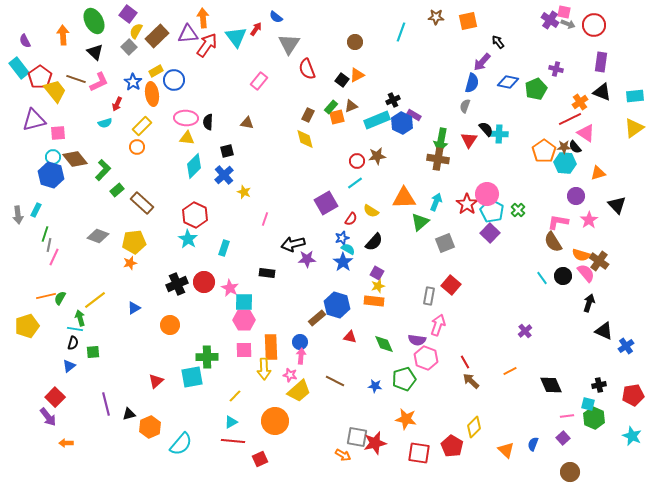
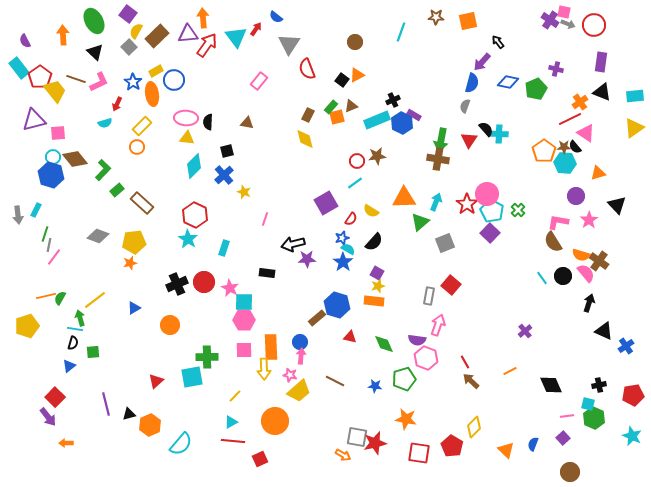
pink line at (54, 257): rotated 12 degrees clockwise
orange hexagon at (150, 427): moved 2 px up
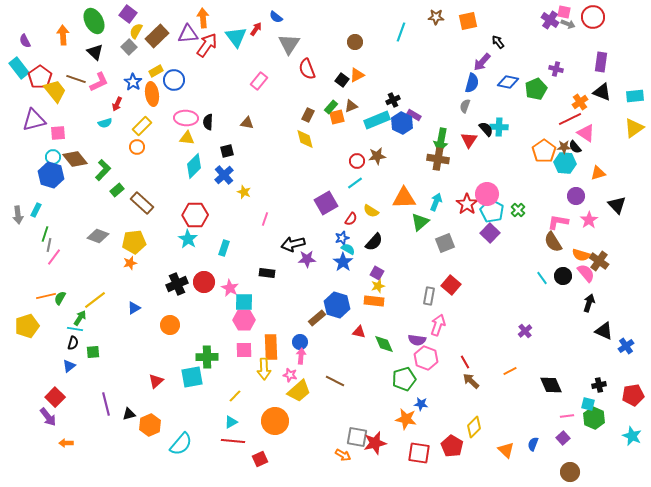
red circle at (594, 25): moved 1 px left, 8 px up
cyan cross at (499, 134): moved 7 px up
red hexagon at (195, 215): rotated 25 degrees counterclockwise
green arrow at (80, 318): rotated 49 degrees clockwise
red triangle at (350, 337): moved 9 px right, 5 px up
blue star at (375, 386): moved 46 px right, 18 px down
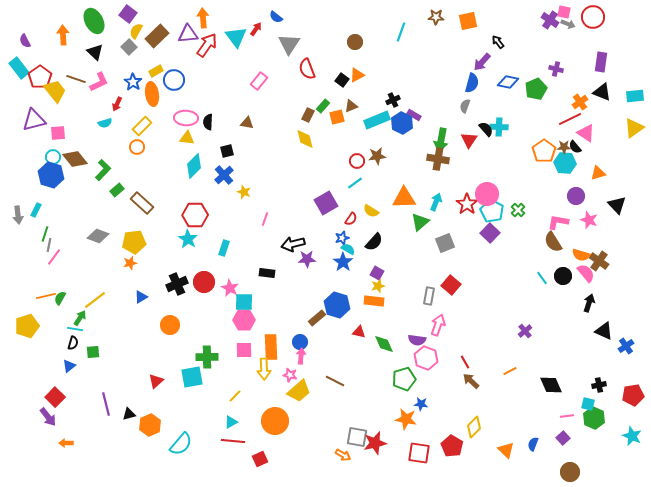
green rectangle at (331, 107): moved 8 px left, 1 px up
pink star at (589, 220): rotated 18 degrees counterclockwise
blue triangle at (134, 308): moved 7 px right, 11 px up
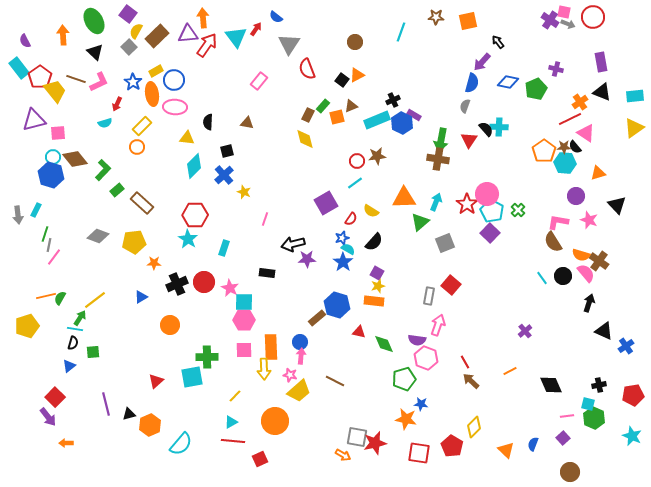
purple rectangle at (601, 62): rotated 18 degrees counterclockwise
pink ellipse at (186, 118): moved 11 px left, 11 px up
orange star at (130, 263): moved 24 px right; rotated 16 degrees clockwise
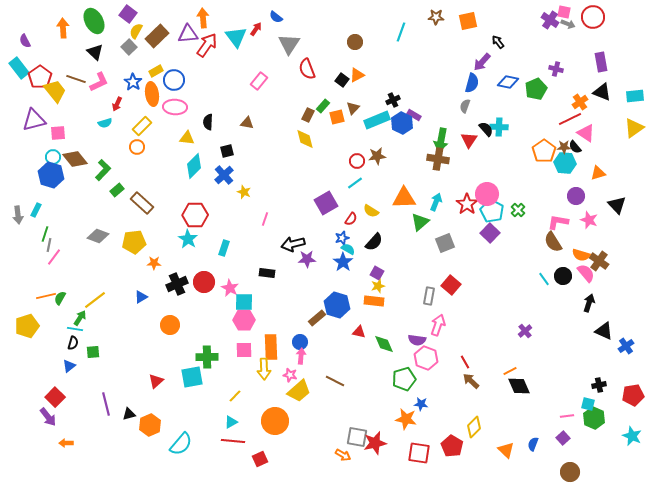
orange arrow at (63, 35): moved 7 px up
brown triangle at (351, 106): moved 2 px right, 2 px down; rotated 24 degrees counterclockwise
cyan line at (542, 278): moved 2 px right, 1 px down
black diamond at (551, 385): moved 32 px left, 1 px down
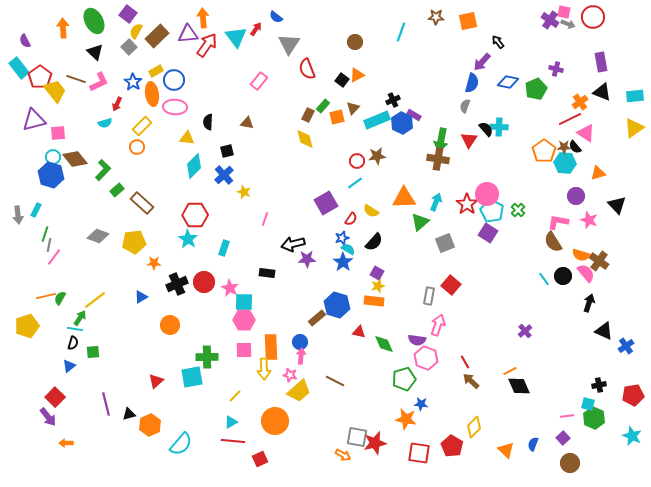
purple square at (490, 233): moved 2 px left; rotated 12 degrees counterclockwise
brown circle at (570, 472): moved 9 px up
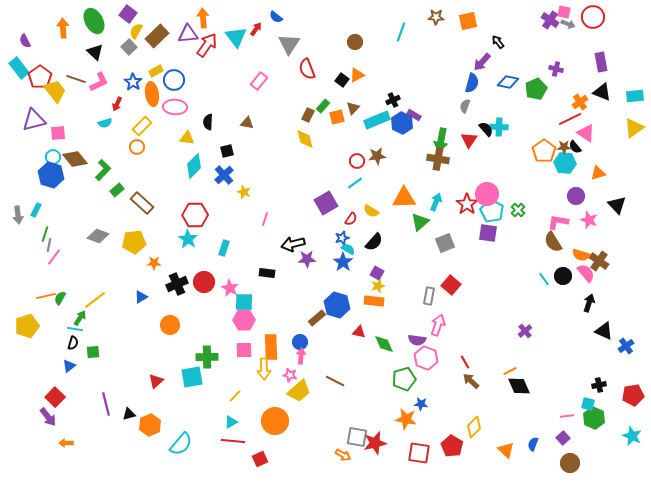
purple square at (488, 233): rotated 24 degrees counterclockwise
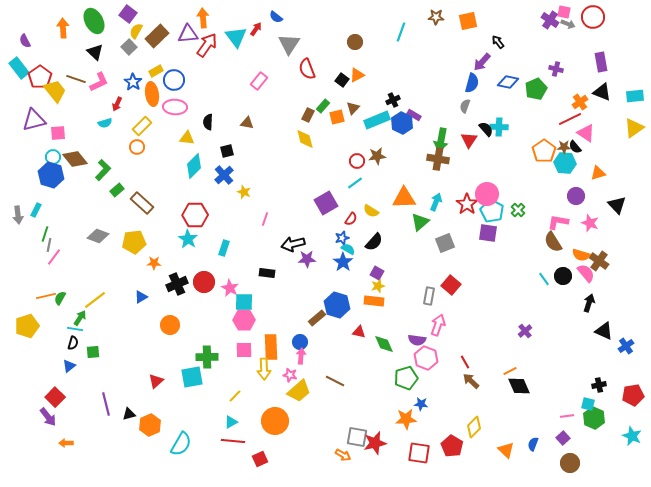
pink star at (589, 220): moved 1 px right, 3 px down
green pentagon at (404, 379): moved 2 px right, 1 px up
orange star at (406, 419): rotated 15 degrees counterclockwise
cyan semicircle at (181, 444): rotated 10 degrees counterclockwise
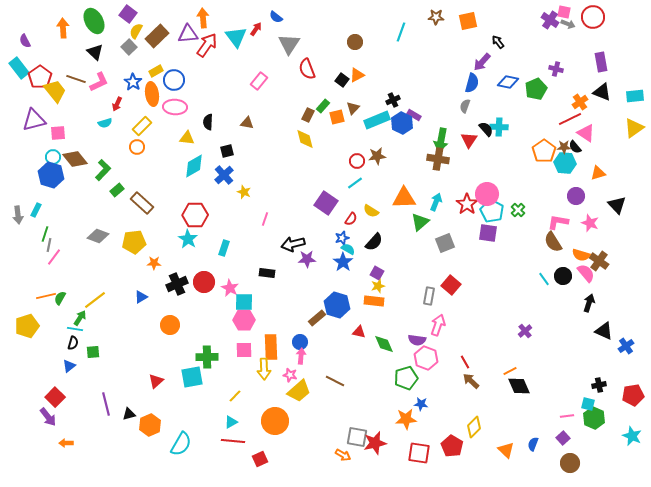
cyan diamond at (194, 166): rotated 15 degrees clockwise
purple square at (326, 203): rotated 25 degrees counterclockwise
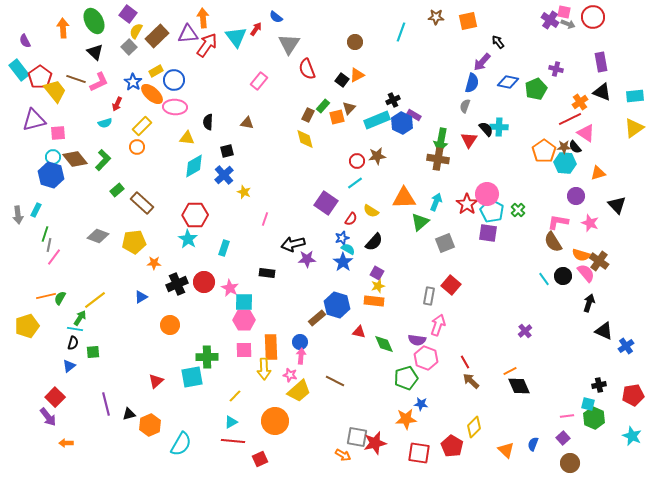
cyan rectangle at (19, 68): moved 2 px down
orange ellipse at (152, 94): rotated 40 degrees counterclockwise
brown triangle at (353, 108): moved 4 px left
green L-shape at (103, 170): moved 10 px up
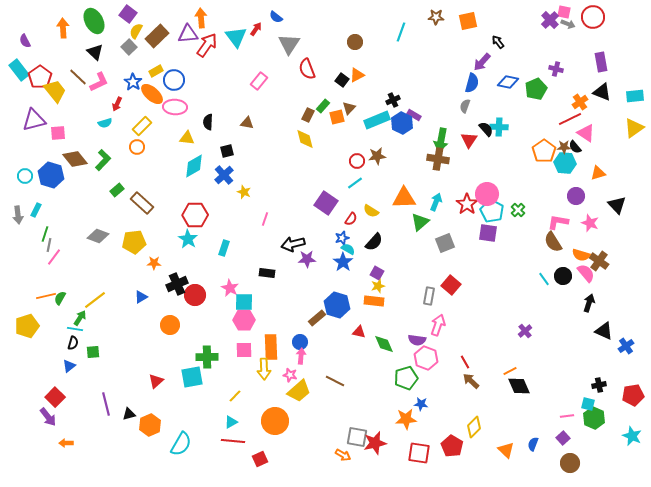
orange arrow at (203, 18): moved 2 px left
purple cross at (550, 20): rotated 12 degrees clockwise
brown line at (76, 79): moved 2 px right, 2 px up; rotated 24 degrees clockwise
cyan circle at (53, 157): moved 28 px left, 19 px down
red circle at (204, 282): moved 9 px left, 13 px down
